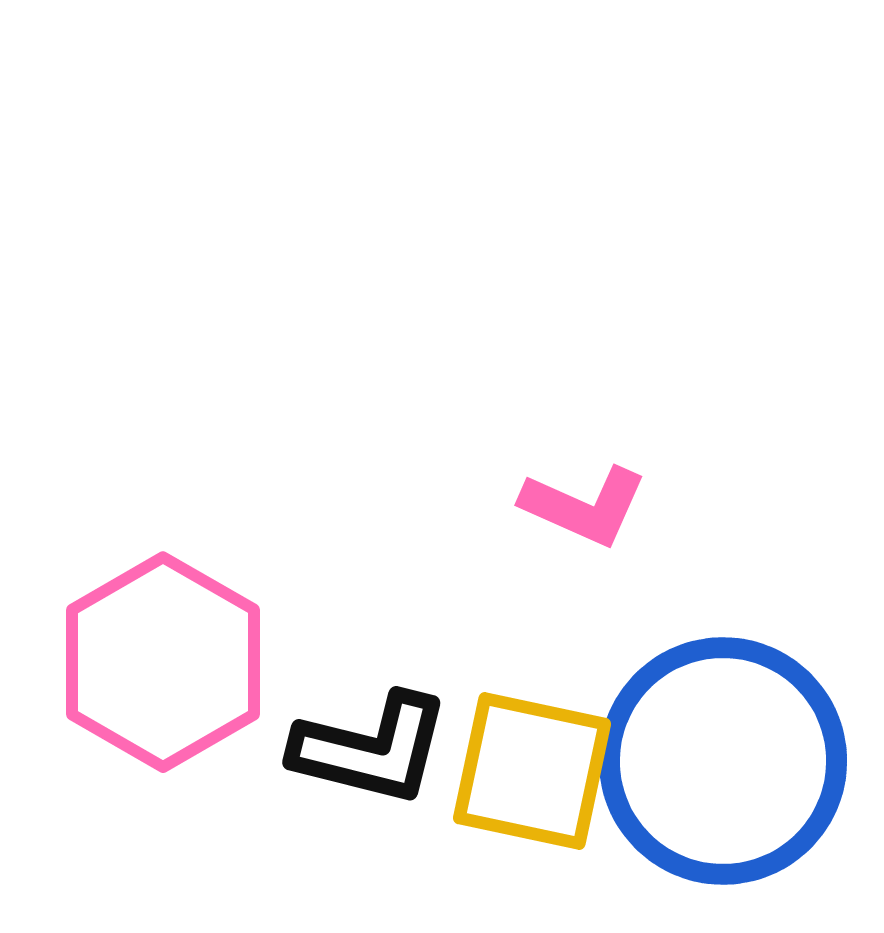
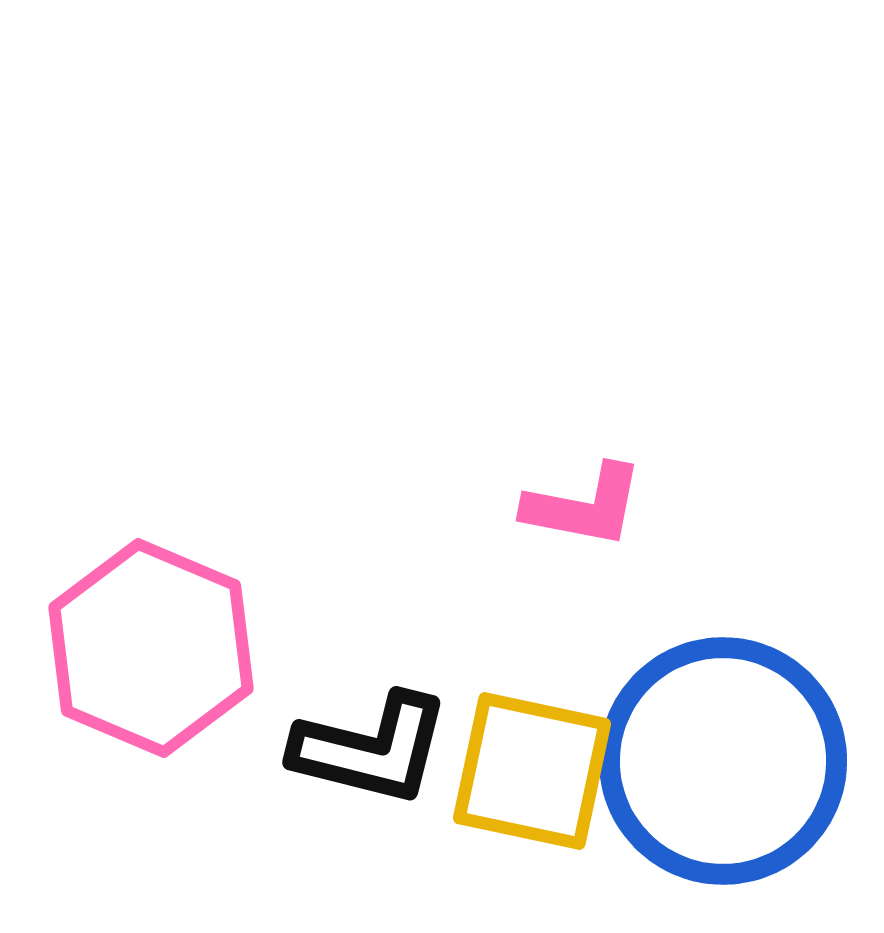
pink L-shape: rotated 13 degrees counterclockwise
pink hexagon: moved 12 px left, 14 px up; rotated 7 degrees counterclockwise
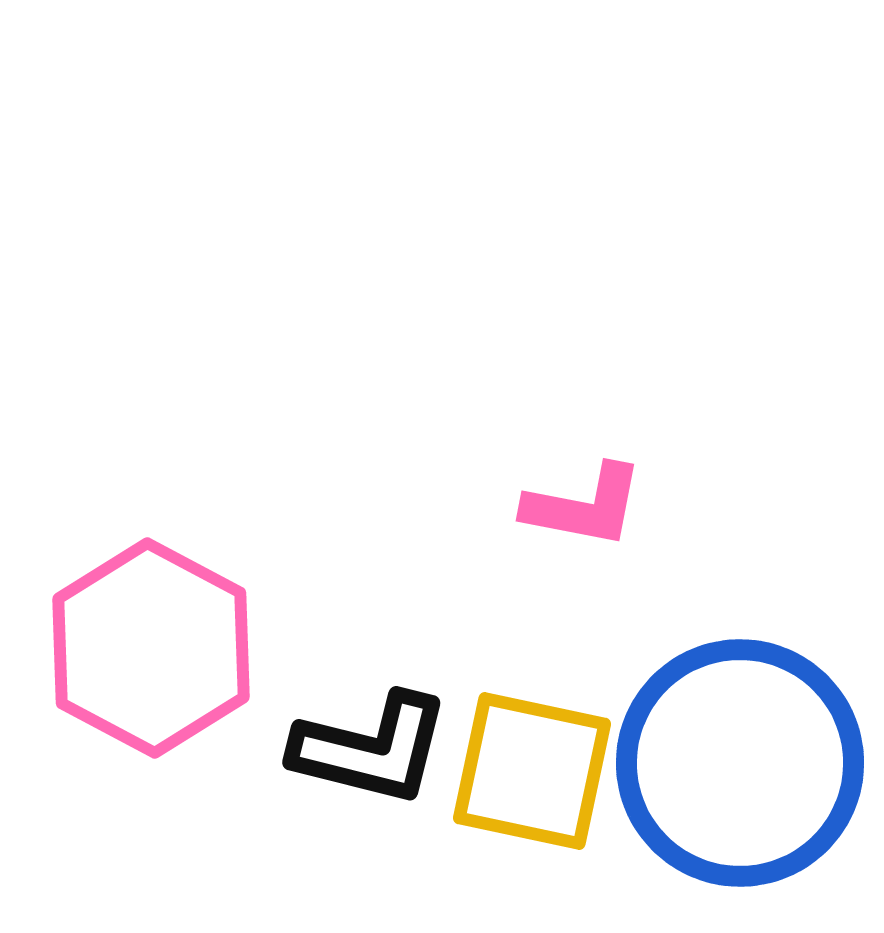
pink hexagon: rotated 5 degrees clockwise
blue circle: moved 17 px right, 2 px down
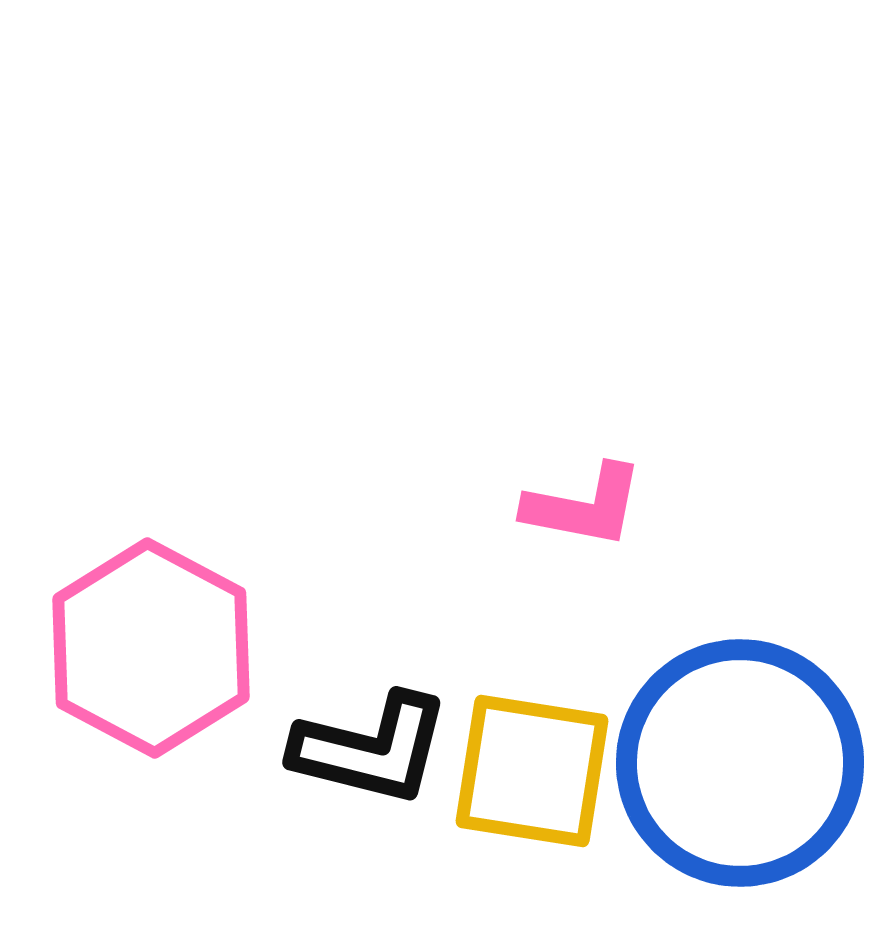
yellow square: rotated 3 degrees counterclockwise
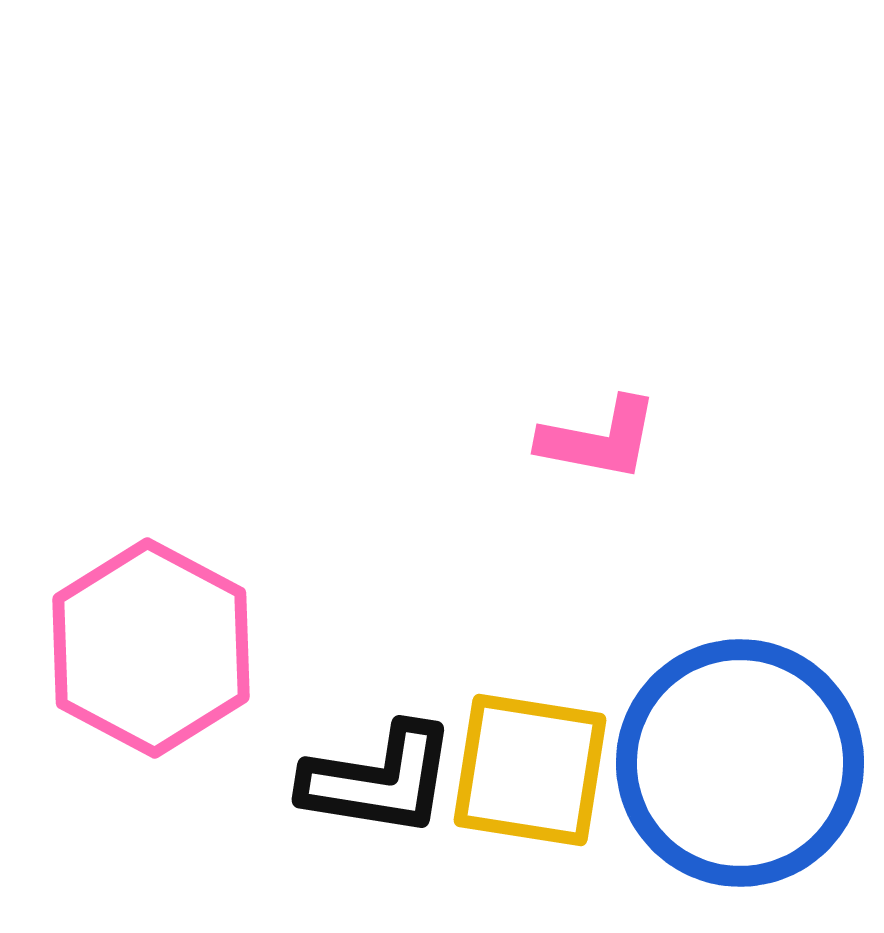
pink L-shape: moved 15 px right, 67 px up
black L-shape: moved 8 px right, 31 px down; rotated 5 degrees counterclockwise
yellow square: moved 2 px left, 1 px up
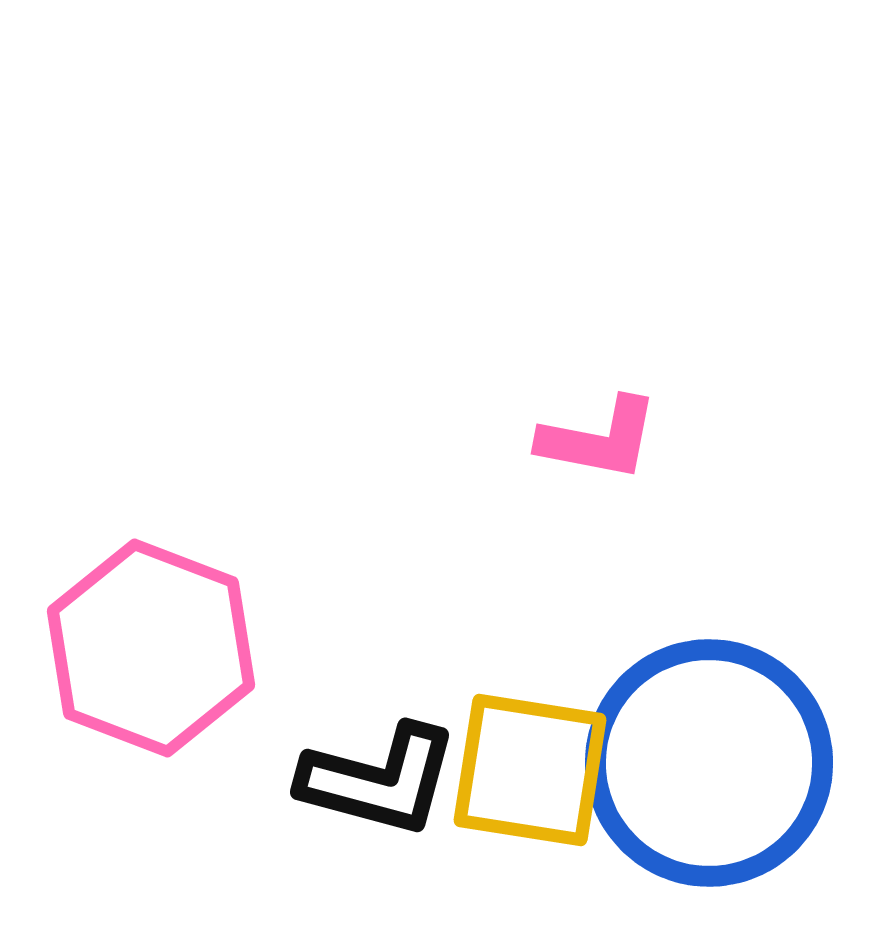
pink hexagon: rotated 7 degrees counterclockwise
blue circle: moved 31 px left
black L-shape: rotated 6 degrees clockwise
